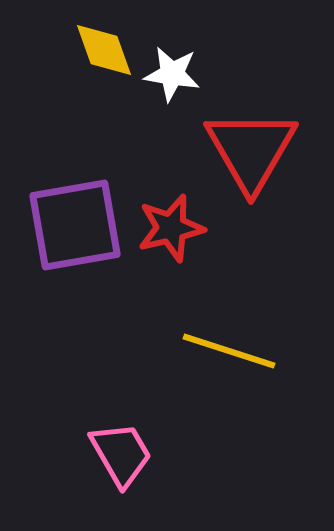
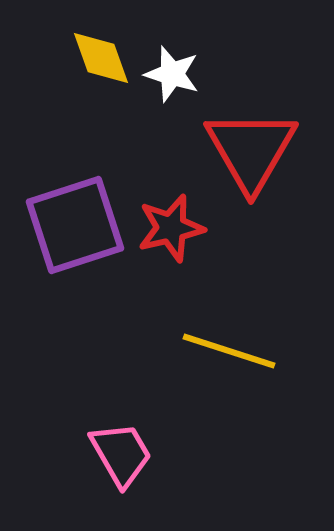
yellow diamond: moved 3 px left, 8 px down
white star: rotated 8 degrees clockwise
purple square: rotated 8 degrees counterclockwise
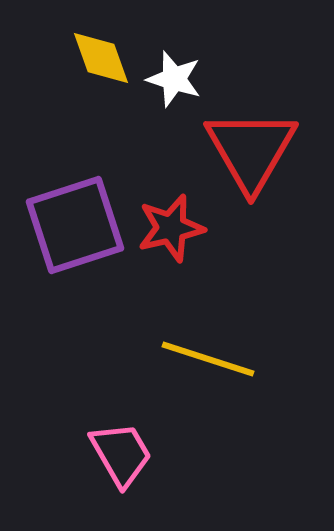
white star: moved 2 px right, 5 px down
yellow line: moved 21 px left, 8 px down
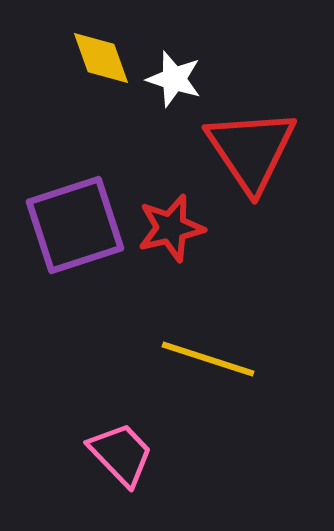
red triangle: rotated 4 degrees counterclockwise
pink trapezoid: rotated 14 degrees counterclockwise
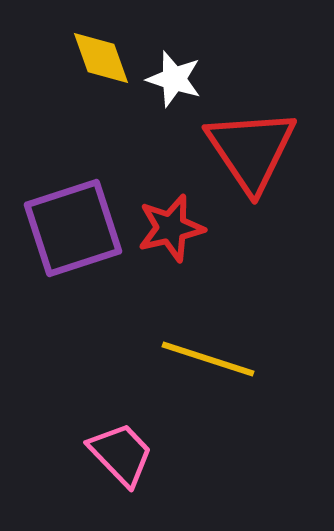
purple square: moved 2 px left, 3 px down
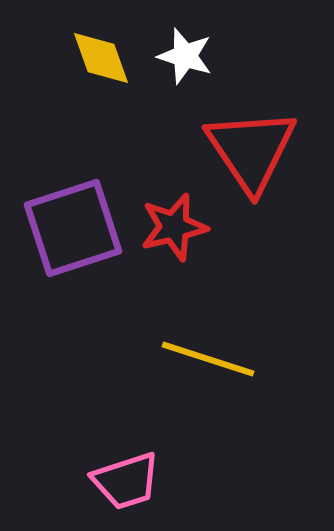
white star: moved 11 px right, 23 px up
red star: moved 3 px right, 1 px up
pink trapezoid: moved 5 px right, 27 px down; rotated 116 degrees clockwise
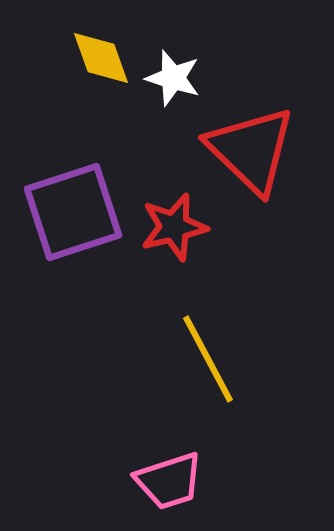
white star: moved 12 px left, 22 px down
red triangle: rotated 12 degrees counterclockwise
purple square: moved 16 px up
yellow line: rotated 44 degrees clockwise
pink trapezoid: moved 43 px right
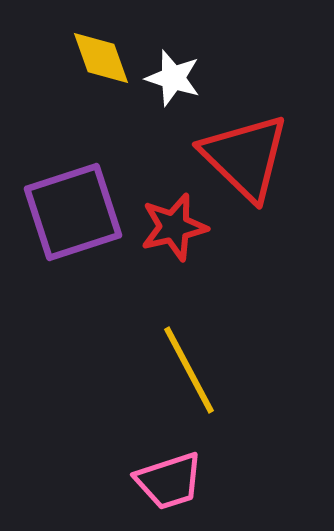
red triangle: moved 6 px left, 7 px down
yellow line: moved 19 px left, 11 px down
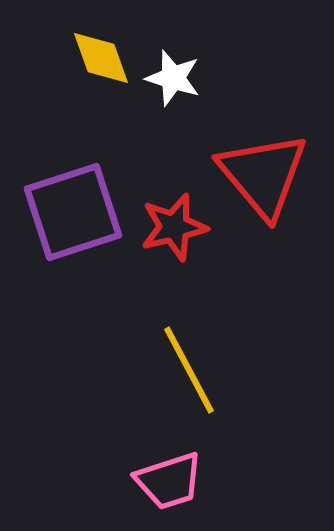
red triangle: moved 18 px right, 18 px down; rotated 6 degrees clockwise
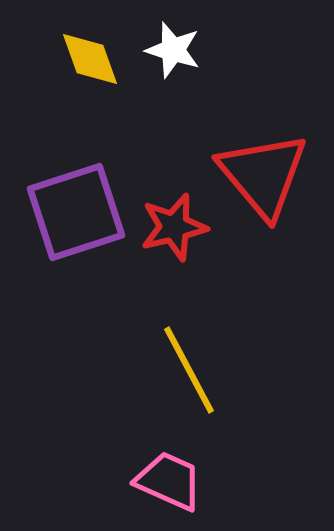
yellow diamond: moved 11 px left, 1 px down
white star: moved 28 px up
purple square: moved 3 px right
pink trapezoid: rotated 138 degrees counterclockwise
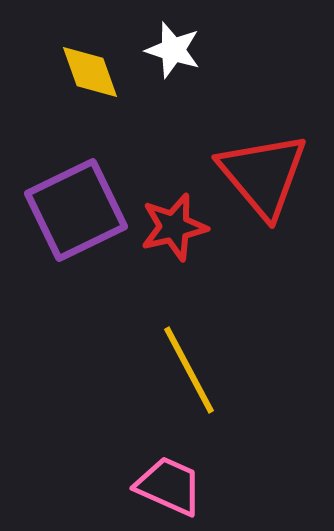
yellow diamond: moved 13 px down
purple square: moved 2 px up; rotated 8 degrees counterclockwise
pink trapezoid: moved 5 px down
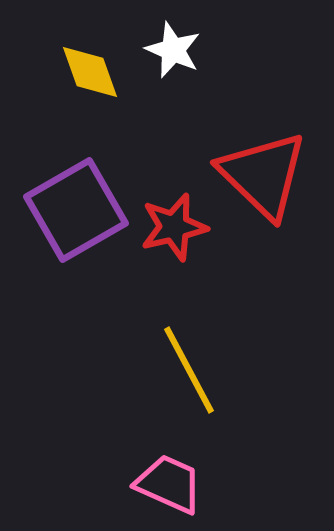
white star: rotated 6 degrees clockwise
red triangle: rotated 6 degrees counterclockwise
purple square: rotated 4 degrees counterclockwise
pink trapezoid: moved 2 px up
